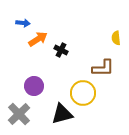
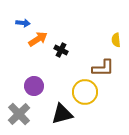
yellow semicircle: moved 2 px down
yellow circle: moved 2 px right, 1 px up
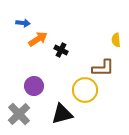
yellow circle: moved 2 px up
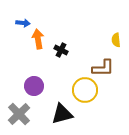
orange arrow: rotated 66 degrees counterclockwise
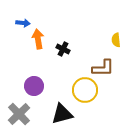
black cross: moved 2 px right, 1 px up
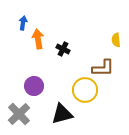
blue arrow: rotated 88 degrees counterclockwise
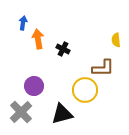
gray cross: moved 2 px right, 2 px up
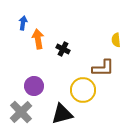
yellow circle: moved 2 px left
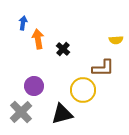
yellow semicircle: rotated 88 degrees counterclockwise
black cross: rotated 16 degrees clockwise
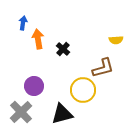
brown L-shape: rotated 15 degrees counterclockwise
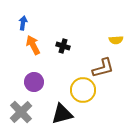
orange arrow: moved 5 px left, 6 px down; rotated 18 degrees counterclockwise
black cross: moved 3 px up; rotated 24 degrees counterclockwise
purple circle: moved 4 px up
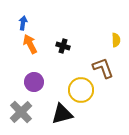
yellow semicircle: rotated 88 degrees counterclockwise
orange arrow: moved 3 px left, 1 px up
brown L-shape: rotated 95 degrees counterclockwise
yellow circle: moved 2 px left
